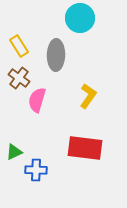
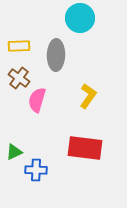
yellow rectangle: rotated 60 degrees counterclockwise
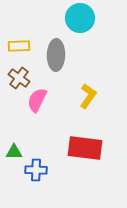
pink semicircle: rotated 10 degrees clockwise
green triangle: rotated 24 degrees clockwise
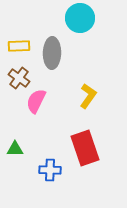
gray ellipse: moved 4 px left, 2 px up
pink semicircle: moved 1 px left, 1 px down
red rectangle: rotated 64 degrees clockwise
green triangle: moved 1 px right, 3 px up
blue cross: moved 14 px right
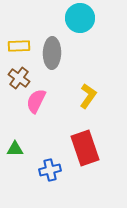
blue cross: rotated 15 degrees counterclockwise
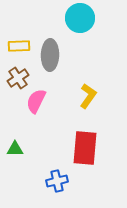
gray ellipse: moved 2 px left, 2 px down
brown cross: moved 1 px left; rotated 20 degrees clockwise
red rectangle: rotated 24 degrees clockwise
blue cross: moved 7 px right, 11 px down
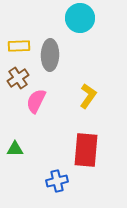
red rectangle: moved 1 px right, 2 px down
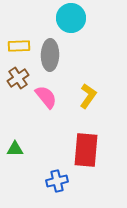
cyan circle: moved 9 px left
pink semicircle: moved 10 px right, 4 px up; rotated 115 degrees clockwise
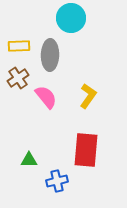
green triangle: moved 14 px right, 11 px down
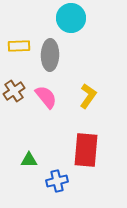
brown cross: moved 4 px left, 13 px down
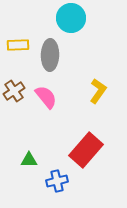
yellow rectangle: moved 1 px left, 1 px up
yellow L-shape: moved 10 px right, 5 px up
red rectangle: rotated 36 degrees clockwise
